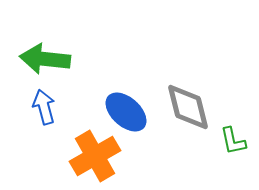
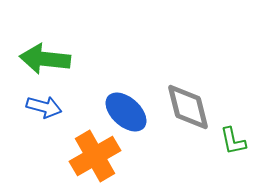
blue arrow: rotated 120 degrees clockwise
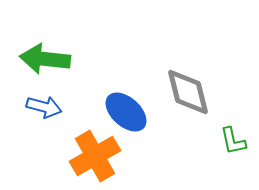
gray diamond: moved 15 px up
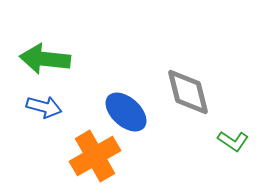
green L-shape: rotated 44 degrees counterclockwise
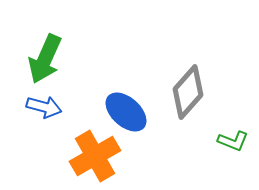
green arrow: rotated 72 degrees counterclockwise
gray diamond: rotated 56 degrees clockwise
green L-shape: rotated 12 degrees counterclockwise
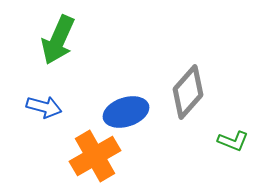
green arrow: moved 13 px right, 19 px up
blue ellipse: rotated 60 degrees counterclockwise
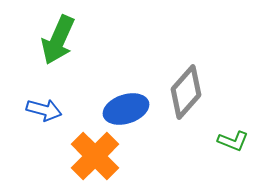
gray diamond: moved 2 px left
blue arrow: moved 3 px down
blue ellipse: moved 3 px up
orange cross: rotated 15 degrees counterclockwise
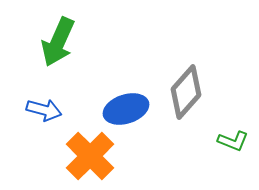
green arrow: moved 2 px down
orange cross: moved 5 px left
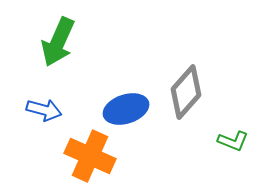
orange cross: rotated 21 degrees counterclockwise
